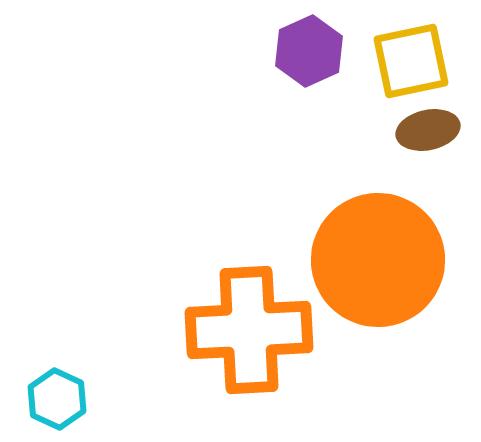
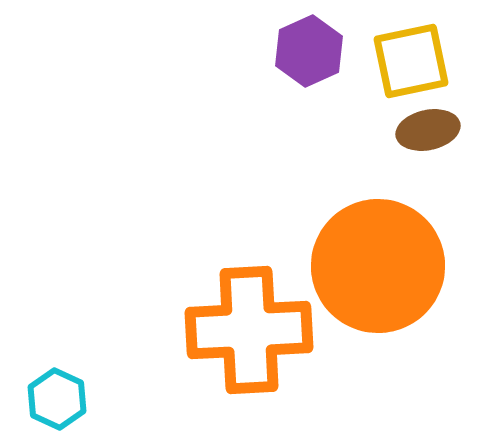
orange circle: moved 6 px down
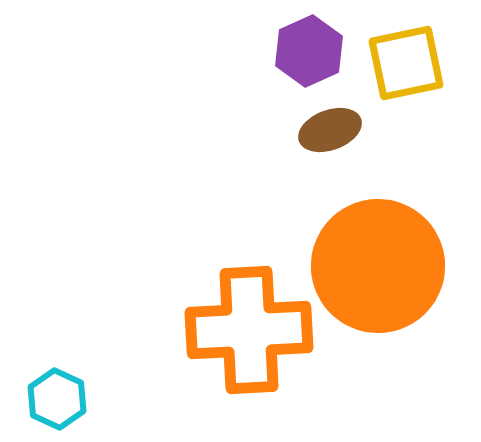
yellow square: moved 5 px left, 2 px down
brown ellipse: moved 98 px left; rotated 8 degrees counterclockwise
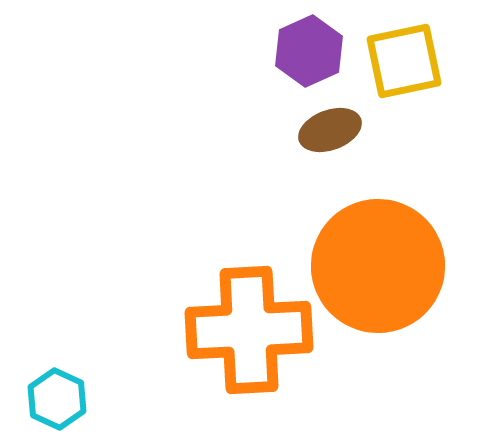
yellow square: moved 2 px left, 2 px up
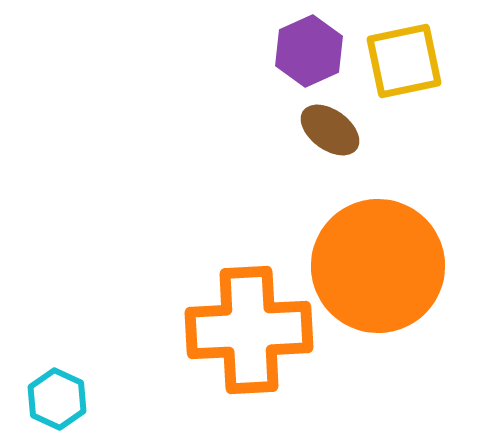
brown ellipse: rotated 56 degrees clockwise
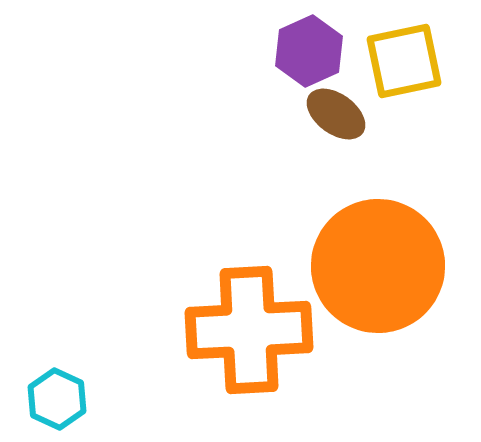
brown ellipse: moved 6 px right, 16 px up
